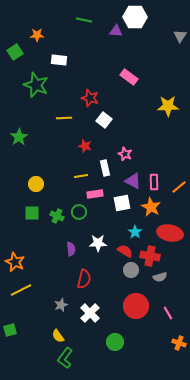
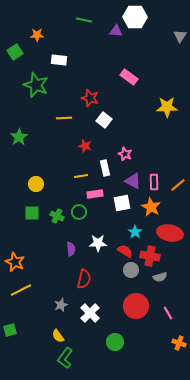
yellow star at (168, 106): moved 1 px left, 1 px down
orange line at (179, 187): moved 1 px left, 2 px up
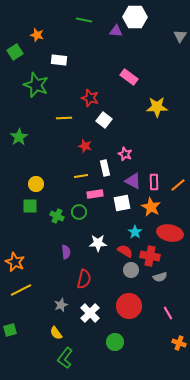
orange star at (37, 35): rotated 16 degrees clockwise
yellow star at (167, 107): moved 10 px left
green square at (32, 213): moved 2 px left, 7 px up
purple semicircle at (71, 249): moved 5 px left, 3 px down
red circle at (136, 306): moved 7 px left
yellow semicircle at (58, 336): moved 2 px left, 3 px up
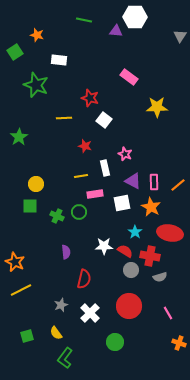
white star at (98, 243): moved 6 px right, 3 px down
green square at (10, 330): moved 17 px right, 6 px down
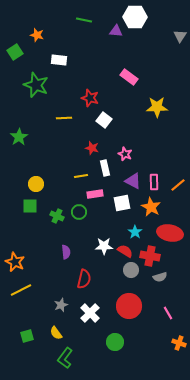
red star at (85, 146): moved 7 px right, 2 px down
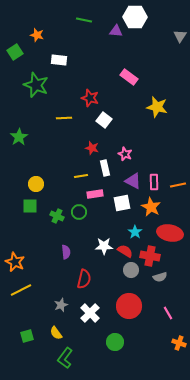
yellow star at (157, 107): rotated 15 degrees clockwise
orange line at (178, 185): rotated 28 degrees clockwise
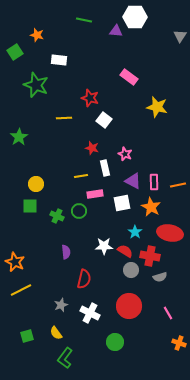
green circle at (79, 212): moved 1 px up
white cross at (90, 313): rotated 18 degrees counterclockwise
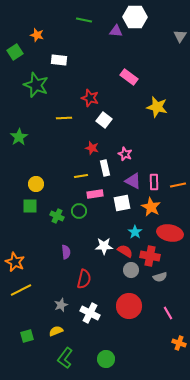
yellow semicircle at (56, 333): moved 2 px up; rotated 104 degrees clockwise
green circle at (115, 342): moved 9 px left, 17 px down
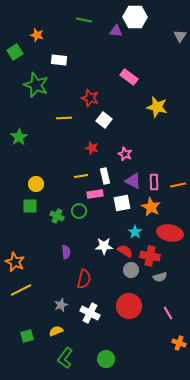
white rectangle at (105, 168): moved 8 px down
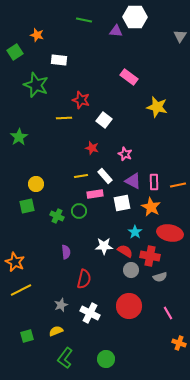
red star at (90, 98): moved 9 px left, 2 px down
white rectangle at (105, 176): rotated 28 degrees counterclockwise
green square at (30, 206): moved 3 px left; rotated 14 degrees counterclockwise
